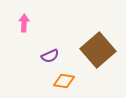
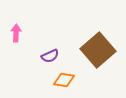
pink arrow: moved 8 px left, 10 px down
orange diamond: moved 1 px up
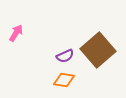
pink arrow: rotated 30 degrees clockwise
purple semicircle: moved 15 px right
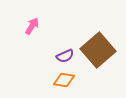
pink arrow: moved 16 px right, 7 px up
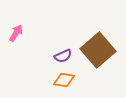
pink arrow: moved 16 px left, 7 px down
purple semicircle: moved 2 px left
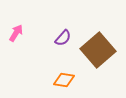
purple semicircle: moved 18 px up; rotated 24 degrees counterclockwise
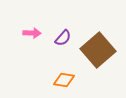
pink arrow: moved 16 px right; rotated 60 degrees clockwise
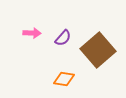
orange diamond: moved 1 px up
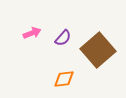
pink arrow: rotated 24 degrees counterclockwise
orange diamond: rotated 15 degrees counterclockwise
